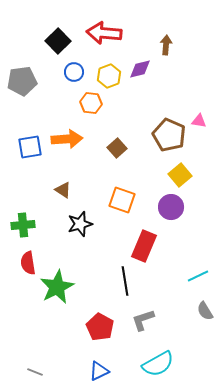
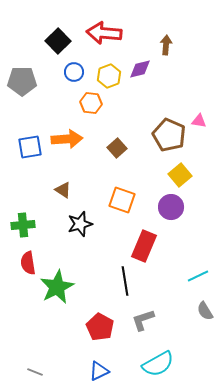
gray pentagon: rotated 8 degrees clockwise
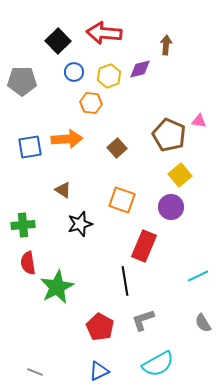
gray semicircle: moved 2 px left, 12 px down
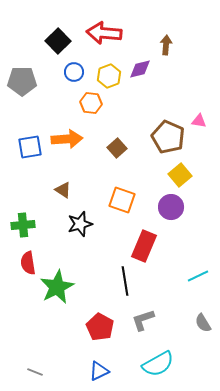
brown pentagon: moved 1 px left, 2 px down
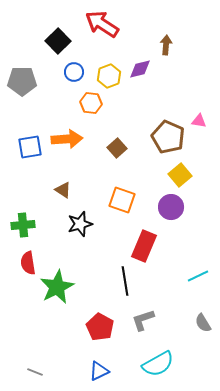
red arrow: moved 2 px left, 9 px up; rotated 28 degrees clockwise
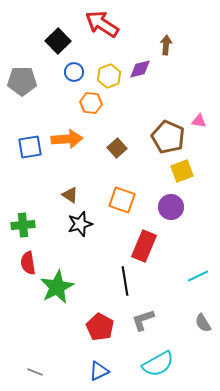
yellow square: moved 2 px right, 4 px up; rotated 20 degrees clockwise
brown triangle: moved 7 px right, 5 px down
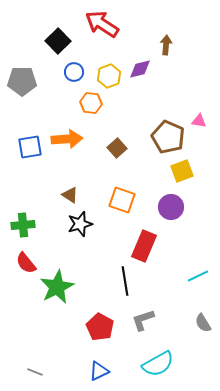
red semicircle: moved 2 px left; rotated 30 degrees counterclockwise
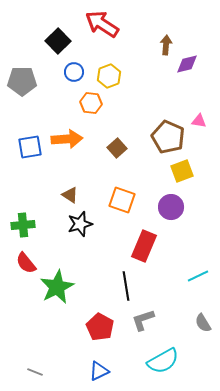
purple diamond: moved 47 px right, 5 px up
black line: moved 1 px right, 5 px down
cyan semicircle: moved 5 px right, 3 px up
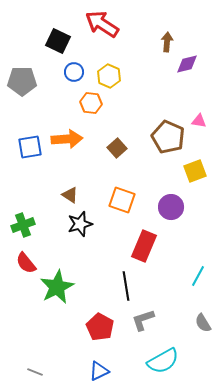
black square: rotated 20 degrees counterclockwise
brown arrow: moved 1 px right, 3 px up
yellow hexagon: rotated 15 degrees counterclockwise
yellow square: moved 13 px right
green cross: rotated 15 degrees counterclockwise
cyan line: rotated 35 degrees counterclockwise
